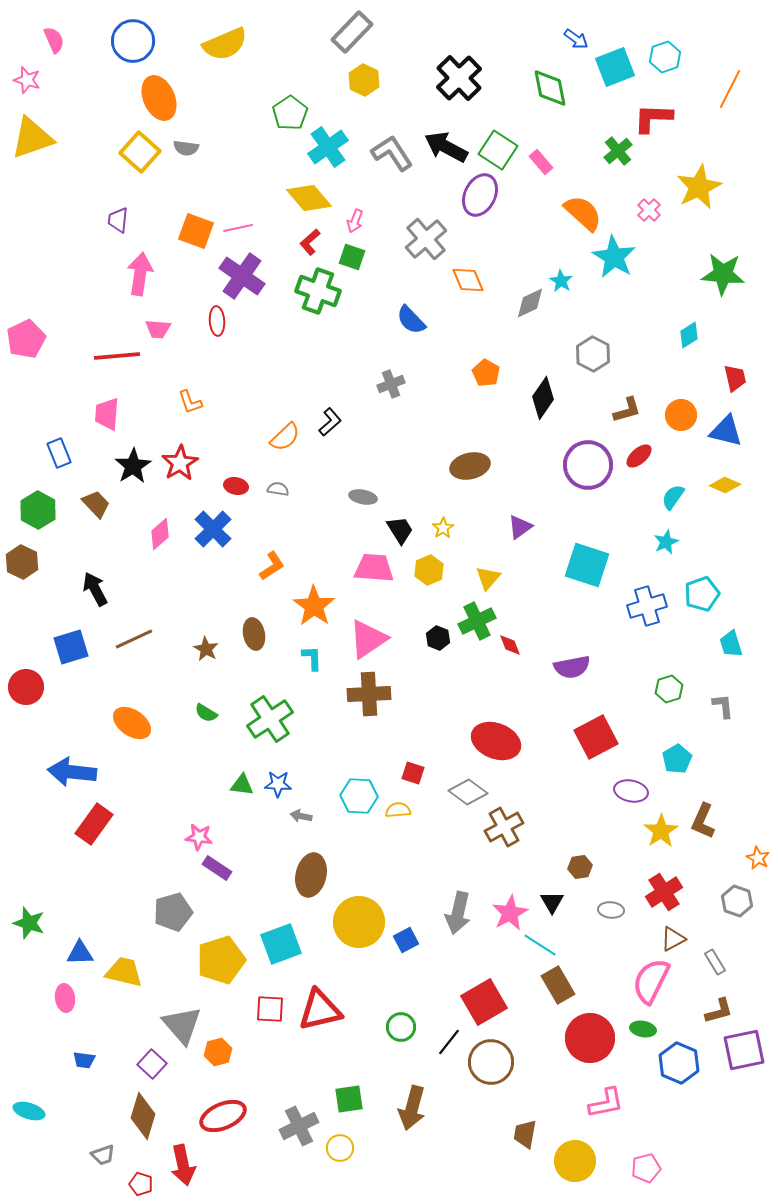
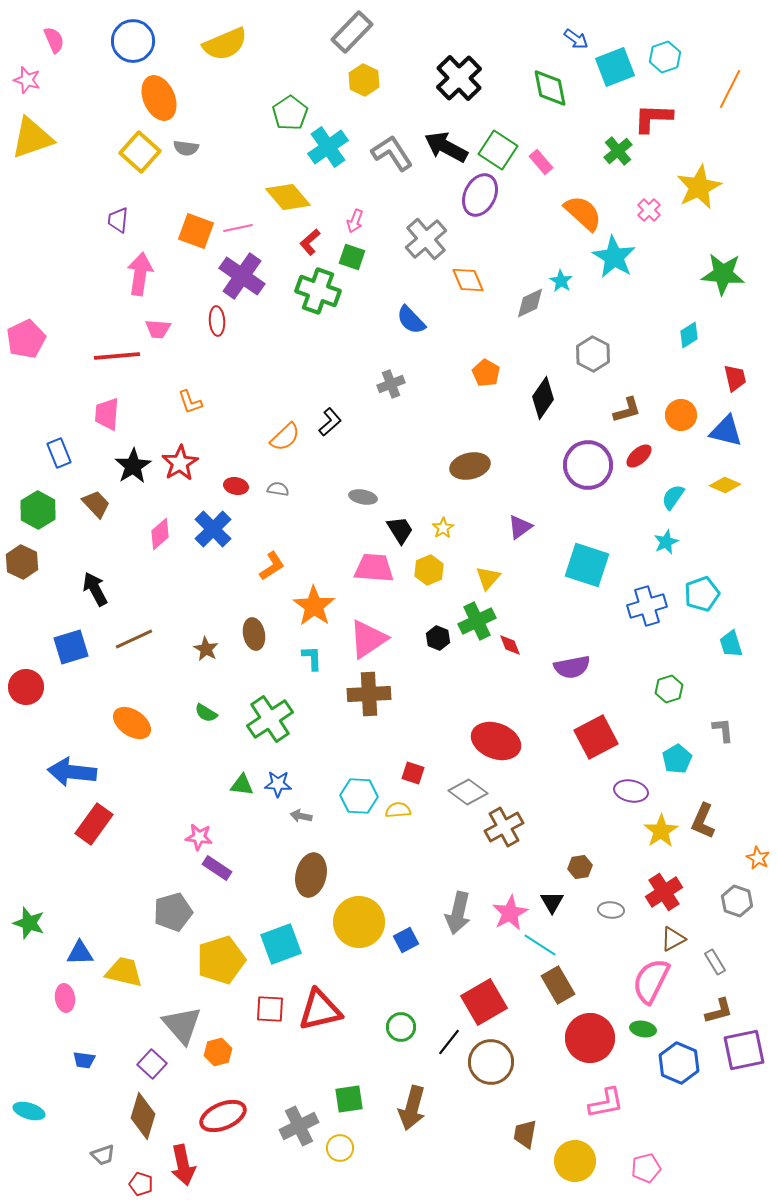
yellow diamond at (309, 198): moved 21 px left, 1 px up
gray L-shape at (723, 706): moved 24 px down
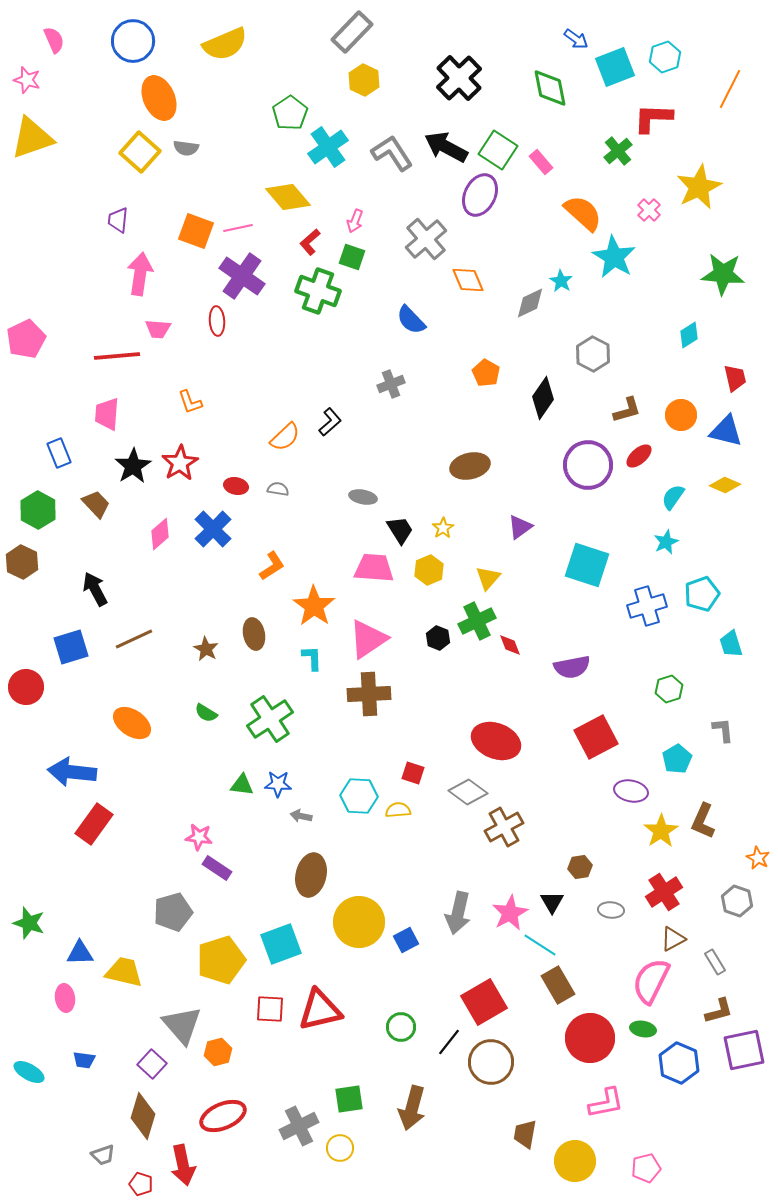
cyan ellipse at (29, 1111): moved 39 px up; rotated 12 degrees clockwise
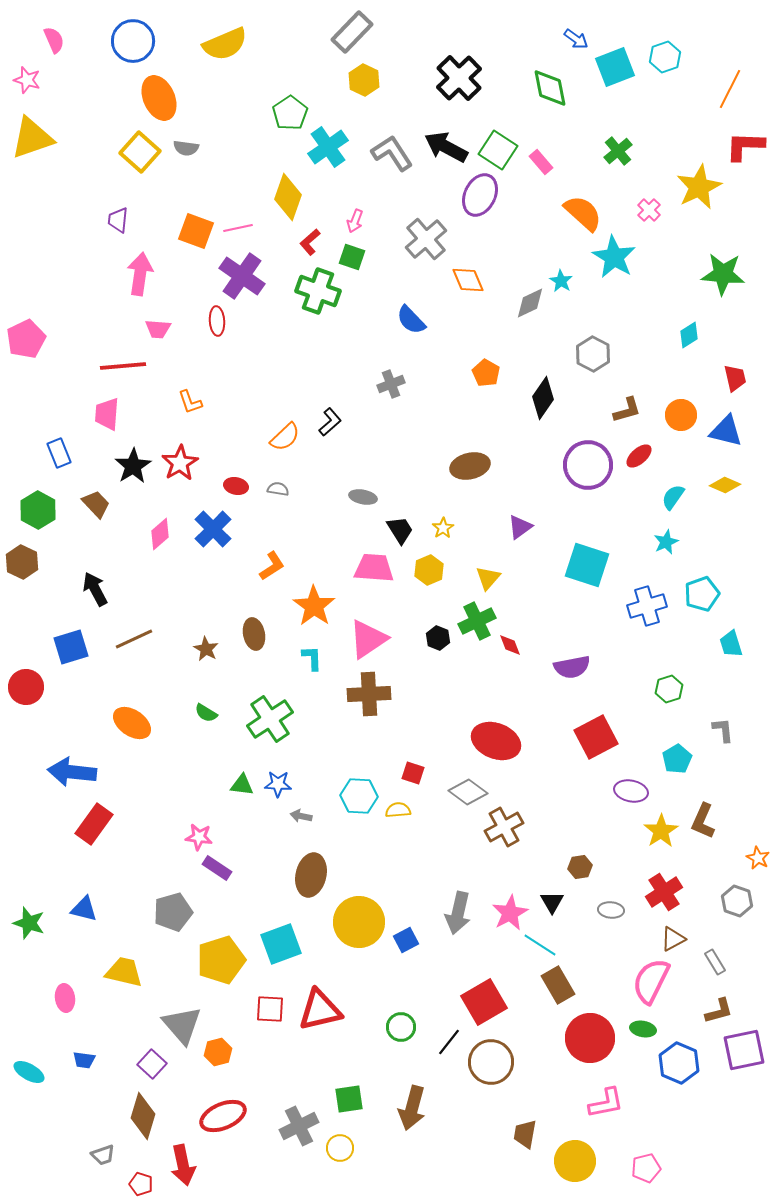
red L-shape at (653, 118): moved 92 px right, 28 px down
yellow diamond at (288, 197): rotated 60 degrees clockwise
red line at (117, 356): moved 6 px right, 10 px down
blue triangle at (80, 953): moved 4 px right, 44 px up; rotated 16 degrees clockwise
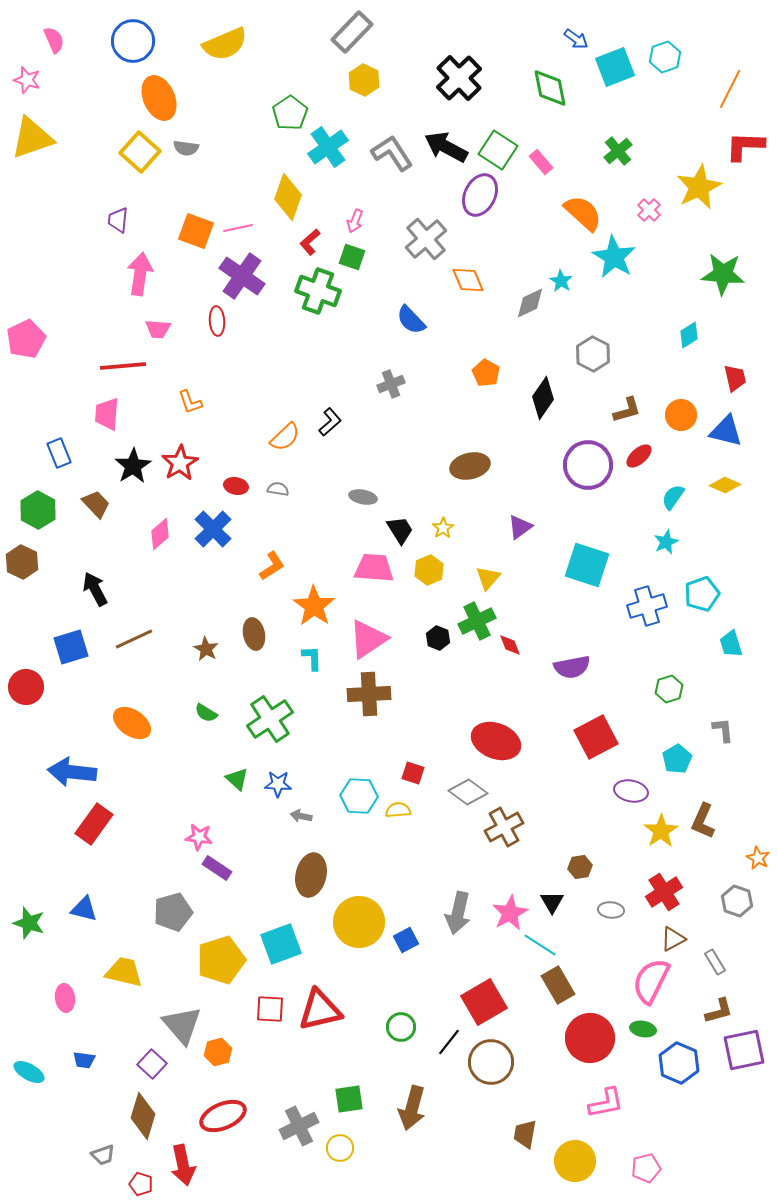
green triangle at (242, 785): moved 5 px left, 6 px up; rotated 35 degrees clockwise
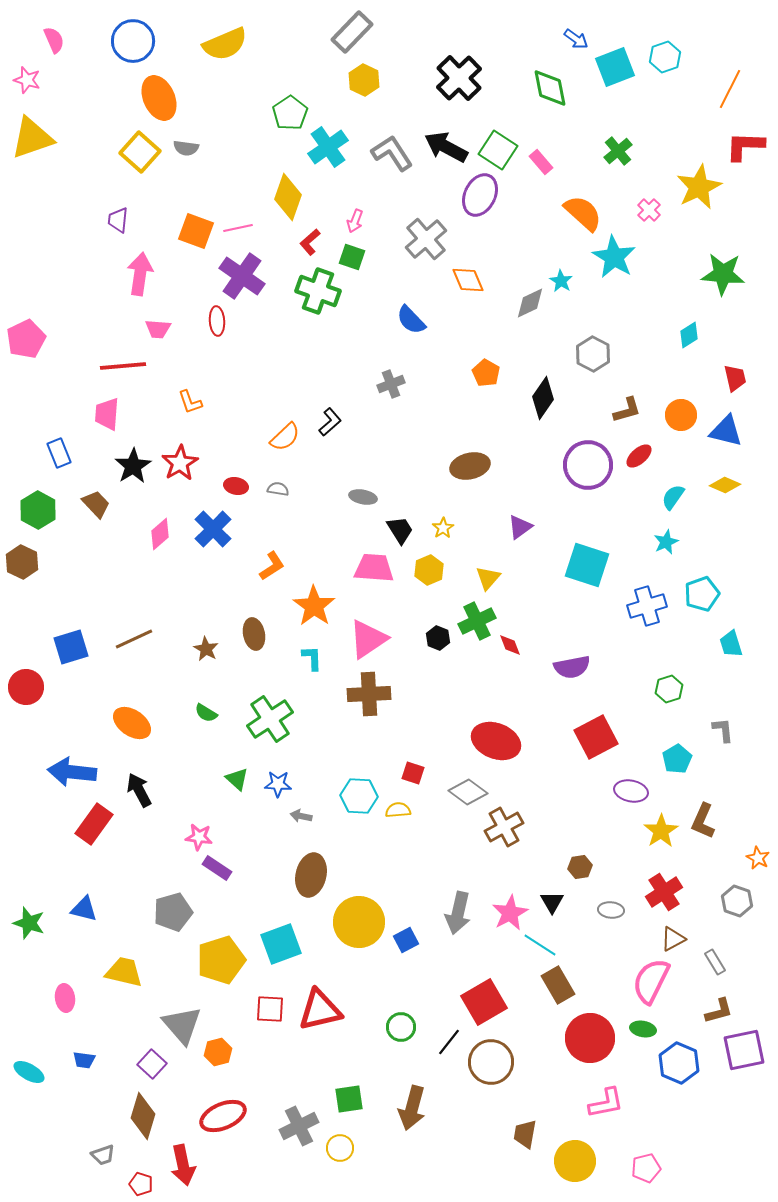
black arrow at (95, 589): moved 44 px right, 201 px down
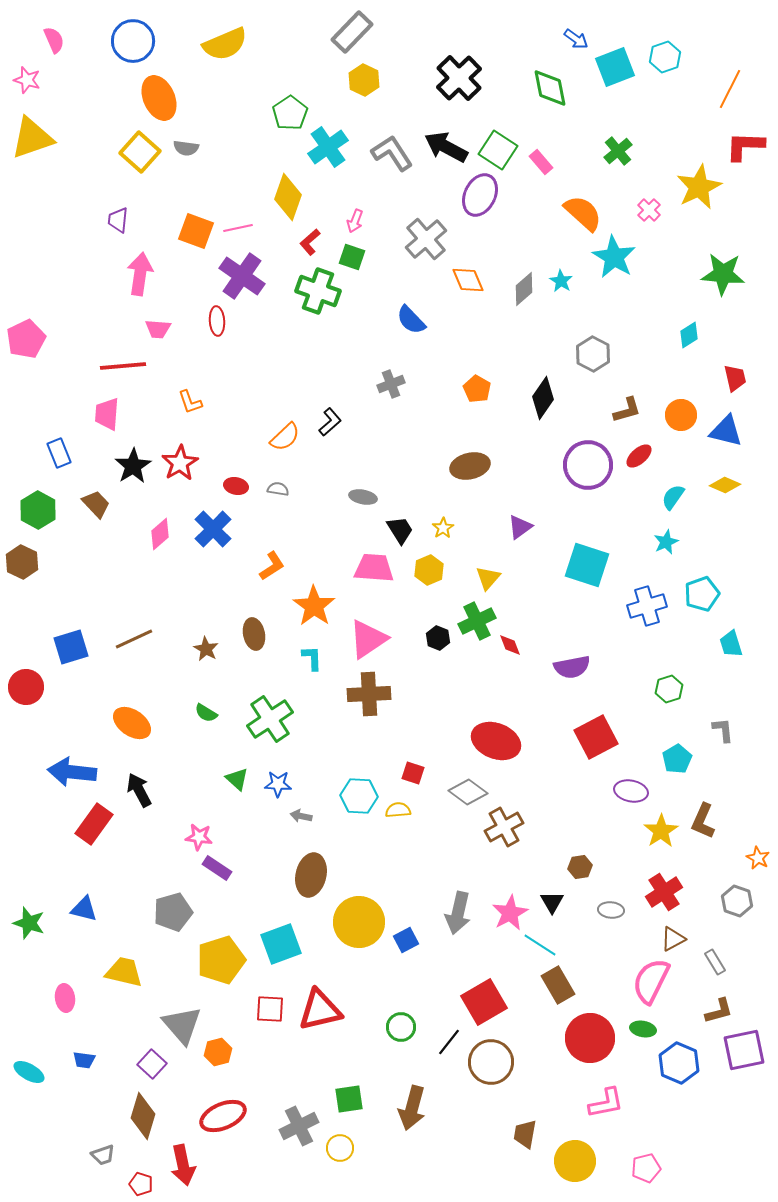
gray diamond at (530, 303): moved 6 px left, 14 px up; rotated 16 degrees counterclockwise
orange pentagon at (486, 373): moved 9 px left, 16 px down
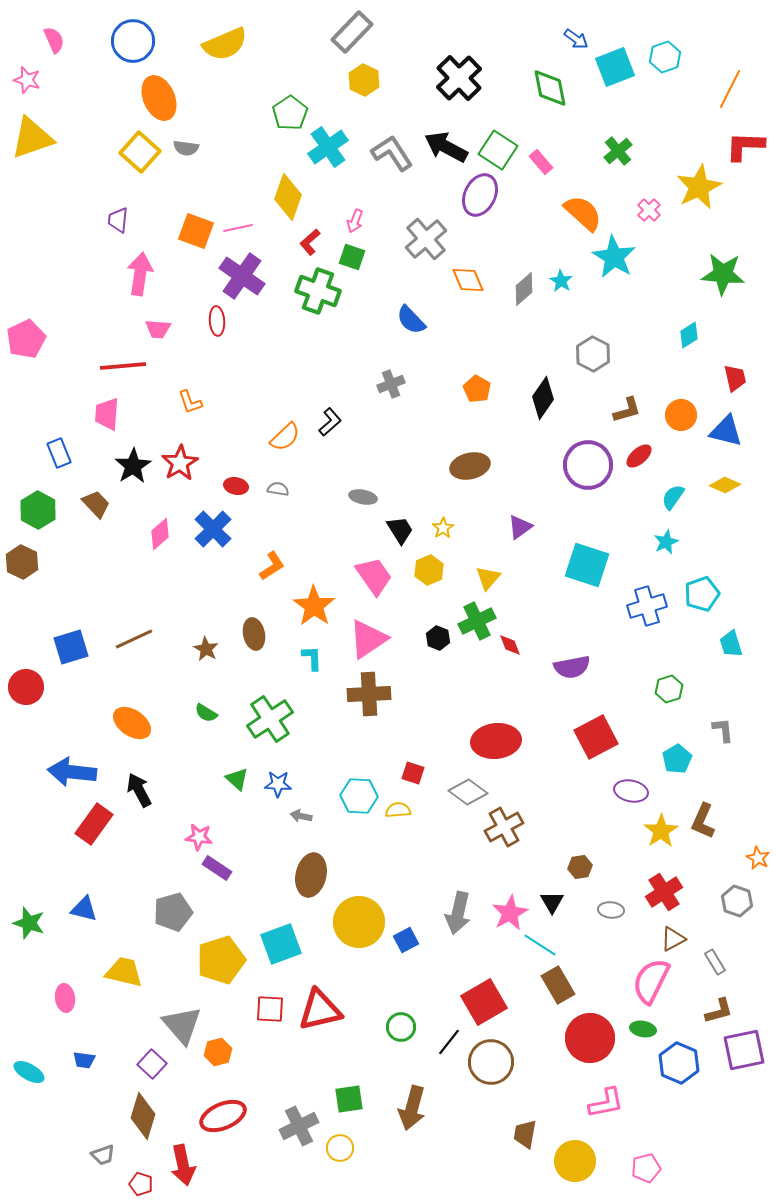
pink trapezoid at (374, 568): moved 8 px down; rotated 51 degrees clockwise
red ellipse at (496, 741): rotated 27 degrees counterclockwise
